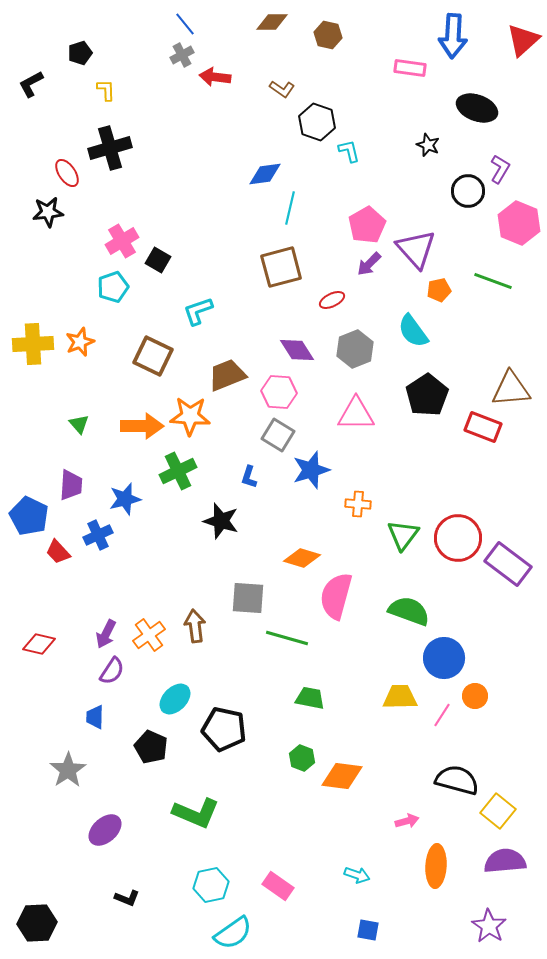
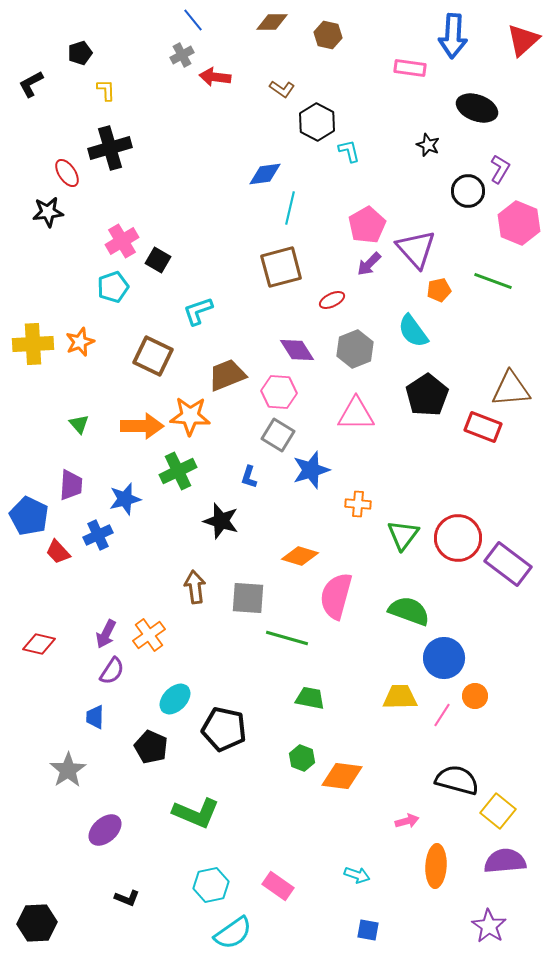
blue line at (185, 24): moved 8 px right, 4 px up
black hexagon at (317, 122): rotated 9 degrees clockwise
orange diamond at (302, 558): moved 2 px left, 2 px up
brown arrow at (195, 626): moved 39 px up
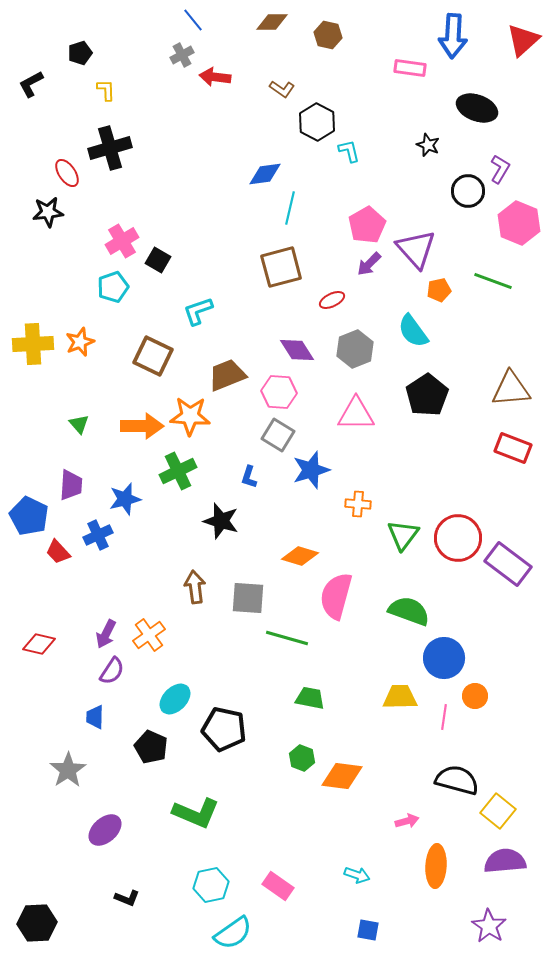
red rectangle at (483, 427): moved 30 px right, 21 px down
pink line at (442, 715): moved 2 px right, 2 px down; rotated 25 degrees counterclockwise
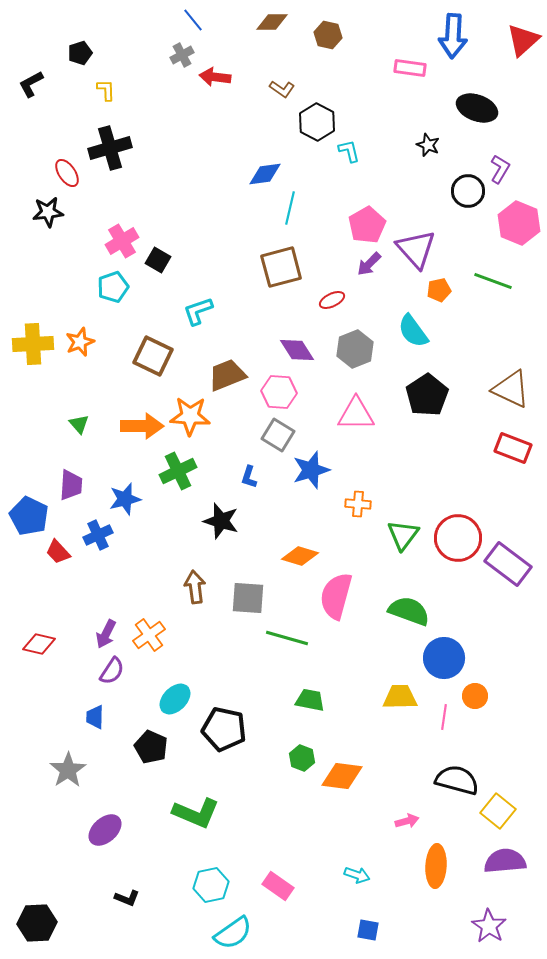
brown triangle at (511, 389): rotated 30 degrees clockwise
green trapezoid at (310, 698): moved 2 px down
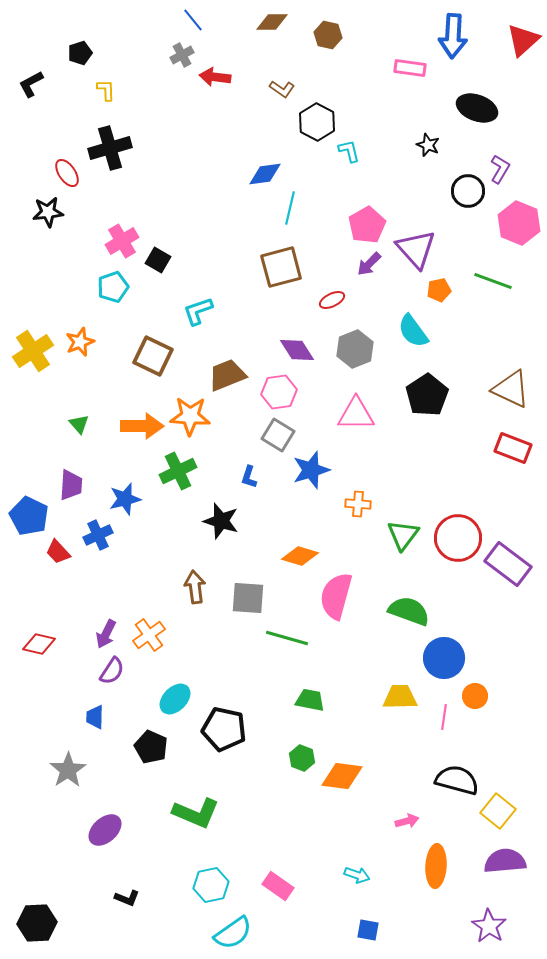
yellow cross at (33, 344): moved 7 px down; rotated 30 degrees counterclockwise
pink hexagon at (279, 392): rotated 12 degrees counterclockwise
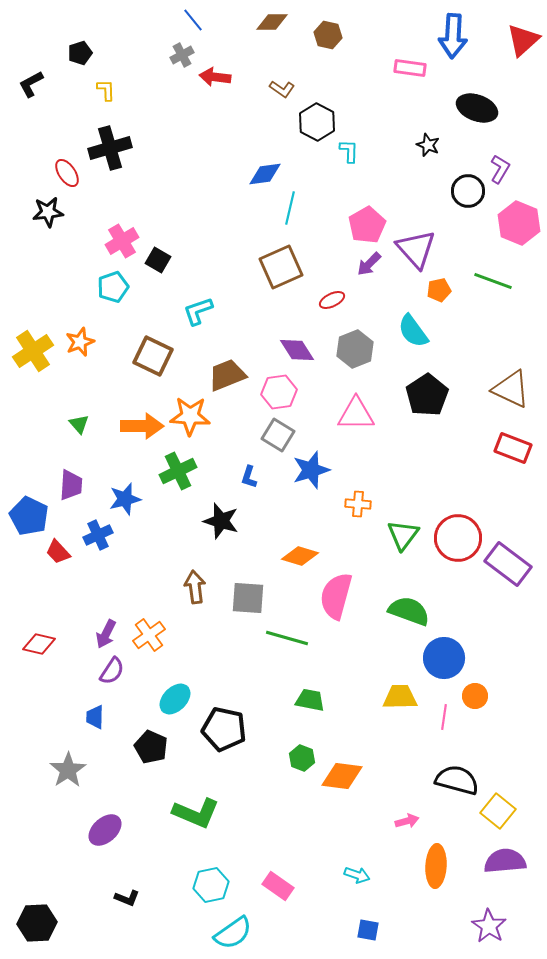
cyan L-shape at (349, 151): rotated 15 degrees clockwise
brown square at (281, 267): rotated 9 degrees counterclockwise
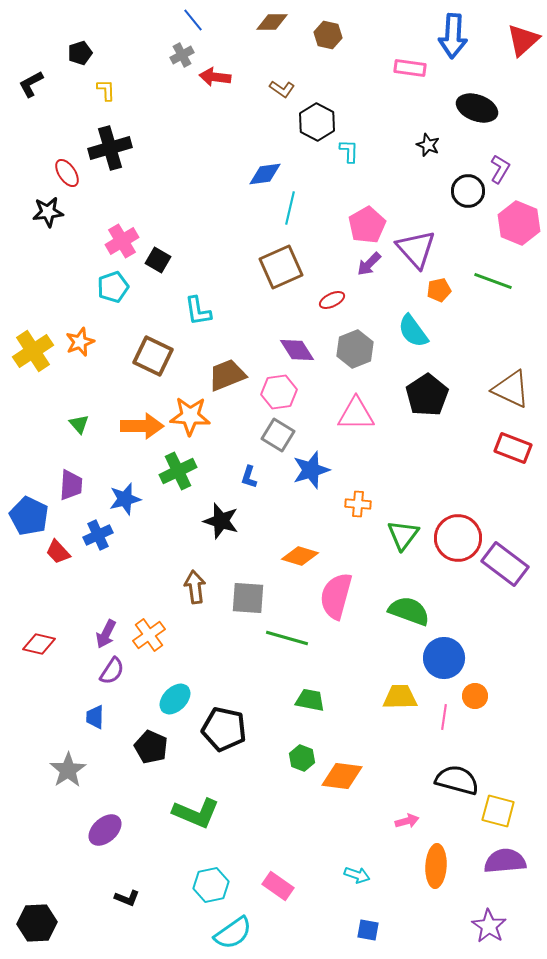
cyan L-shape at (198, 311): rotated 80 degrees counterclockwise
purple rectangle at (508, 564): moved 3 px left
yellow square at (498, 811): rotated 24 degrees counterclockwise
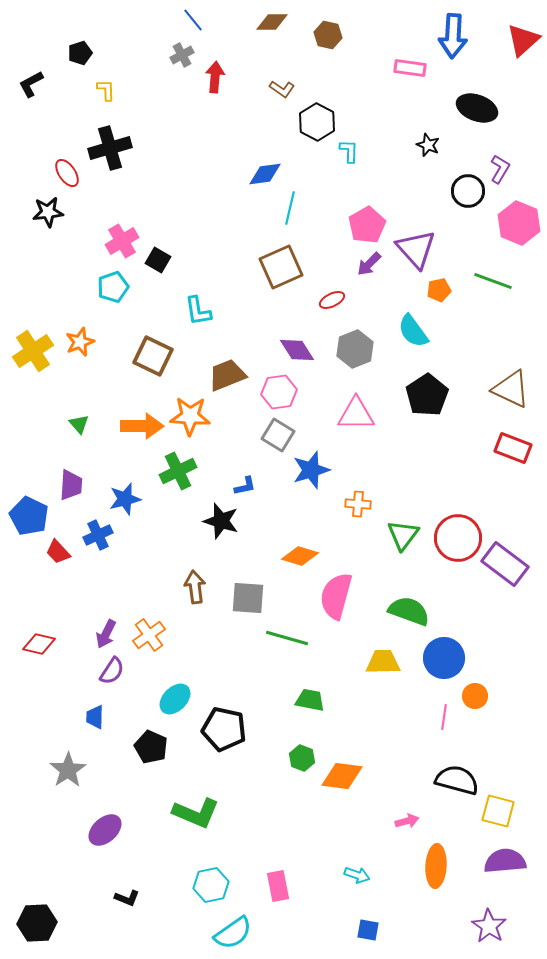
red arrow at (215, 77): rotated 88 degrees clockwise
blue L-shape at (249, 477): moved 4 px left, 9 px down; rotated 120 degrees counterclockwise
yellow trapezoid at (400, 697): moved 17 px left, 35 px up
pink rectangle at (278, 886): rotated 44 degrees clockwise
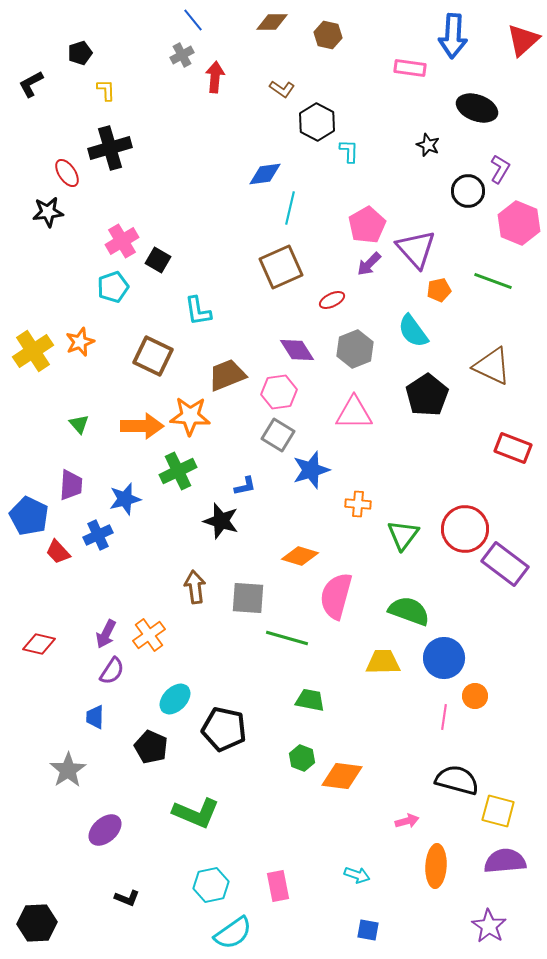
brown triangle at (511, 389): moved 19 px left, 23 px up
pink triangle at (356, 414): moved 2 px left, 1 px up
red circle at (458, 538): moved 7 px right, 9 px up
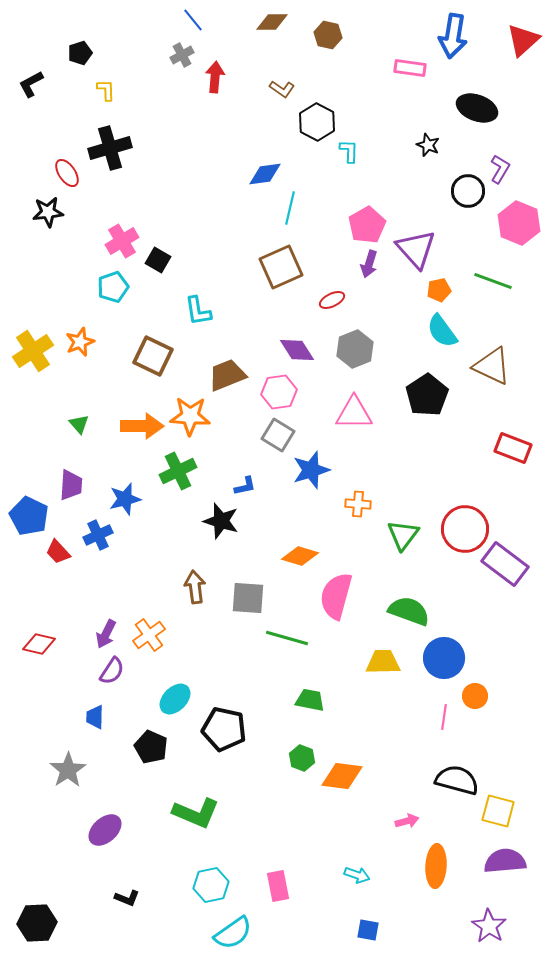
blue arrow at (453, 36): rotated 6 degrees clockwise
purple arrow at (369, 264): rotated 28 degrees counterclockwise
cyan semicircle at (413, 331): moved 29 px right
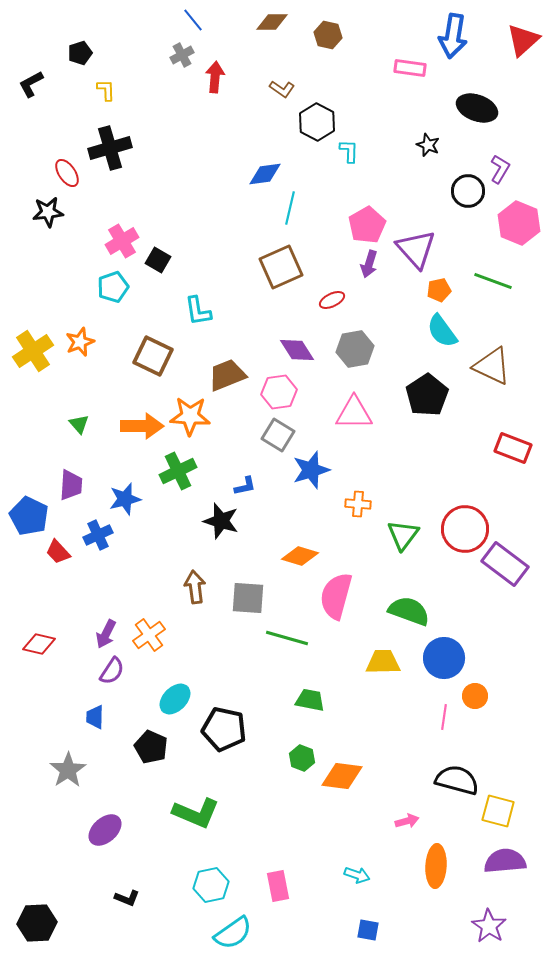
gray hexagon at (355, 349): rotated 12 degrees clockwise
